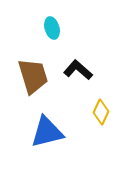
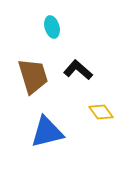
cyan ellipse: moved 1 px up
yellow diamond: rotated 60 degrees counterclockwise
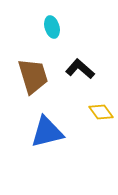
black L-shape: moved 2 px right, 1 px up
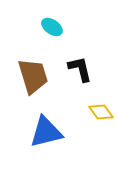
cyan ellipse: rotated 40 degrees counterclockwise
black L-shape: rotated 36 degrees clockwise
blue triangle: moved 1 px left
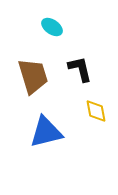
yellow diamond: moved 5 px left, 1 px up; rotated 25 degrees clockwise
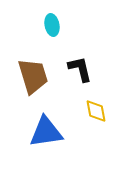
cyan ellipse: moved 2 px up; rotated 45 degrees clockwise
blue triangle: rotated 6 degrees clockwise
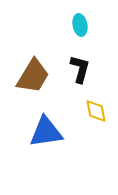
cyan ellipse: moved 28 px right
black L-shape: rotated 28 degrees clockwise
brown trapezoid: rotated 48 degrees clockwise
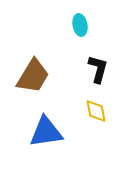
black L-shape: moved 18 px right
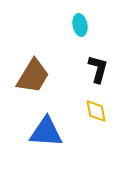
blue triangle: rotated 12 degrees clockwise
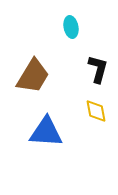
cyan ellipse: moved 9 px left, 2 px down
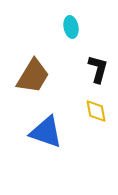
blue triangle: rotated 15 degrees clockwise
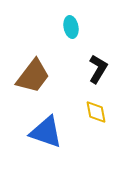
black L-shape: rotated 16 degrees clockwise
brown trapezoid: rotated 6 degrees clockwise
yellow diamond: moved 1 px down
